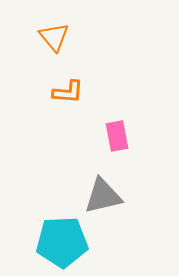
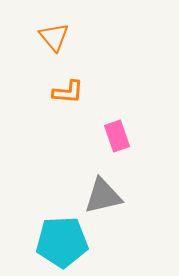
pink rectangle: rotated 8 degrees counterclockwise
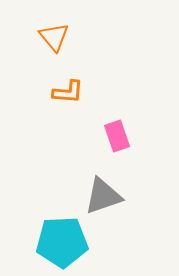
gray triangle: rotated 6 degrees counterclockwise
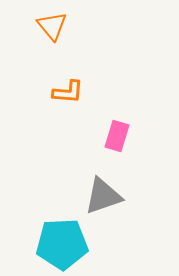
orange triangle: moved 2 px left, 11 px up
pink rectangle: rotated 36 degrees clockwise
cyan pentagon: moved 2 px down
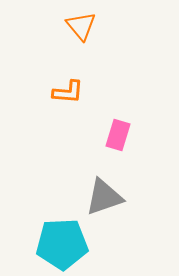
orange triangle: moved 29 px right
pink rectangle: moved 1 px right, 1 px up
gray triangle: moved 1 px right, 1 px down
